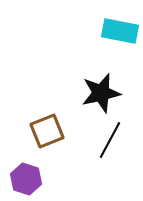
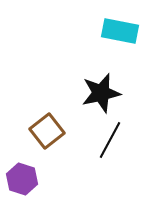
brown square: rotated 16 degrees counterclockwise
purple hexagon: moved 4 px left
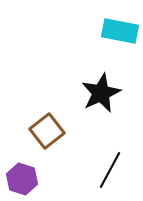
black star: rotated 12 degrees counterclockwise
black line: moved 30 px down
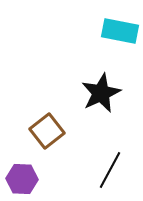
purple hexagon: rotated 16 degrees counterclockwise
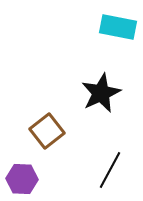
cyan rectangle: moved 2 px left, 4 px up
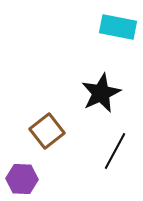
black line: moved 5 px right, 19 px up
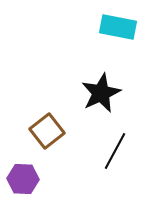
purple hexagon: moved 1 px right
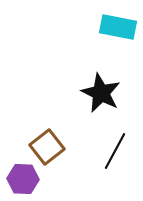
black star: rotated 21 degrees counterclockwise
brown square: moved 16 px down
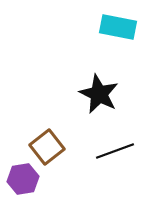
black star: moved 2 px left, 1 px down
black line: rotated 42 degrees clockwise
purple hexagon: rotated 12 degrees counterclockwise
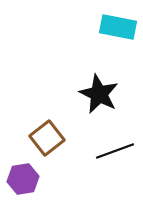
brown square: moved 9 px up
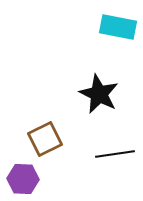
brown square: moved 2 px left, 1 px down; rotated 12 degrees clockwise
black line: moved 3 px down; rotated 12 degrees clockwise
purple hexagon: rotated 12 degrees clockwise
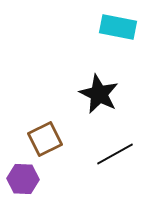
black line: rotated 21 degrees counterclockwise
